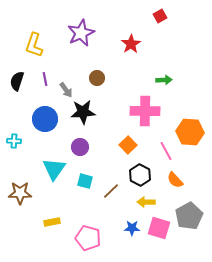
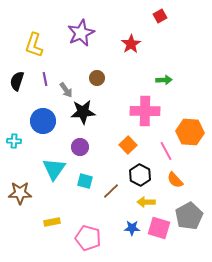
blue circle: moved 2 px left, 2 px down
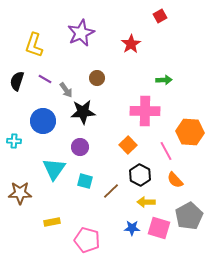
purple line: rotated 48 degrees counterclockwise
pink pentagon: moved 1 px left, 2 px down
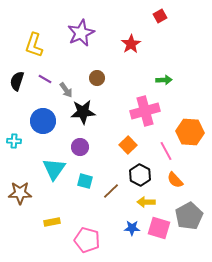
pink cross: rotated 16 degrees counterclockwise
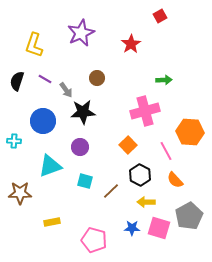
cyan triangle: moved 4 px left, 3 px up; rotated 35 degrees clockwise
pink pentagon: moved 7 px right
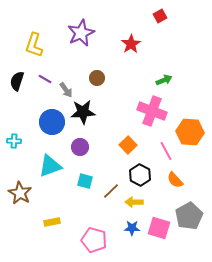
green arrow: rotated 21 degrees counterclockwise
pink cross: moved 7 px right; rotated 36 degrees clockwise
blue circle: moved 9 px right, 1 px down
brown star: rotated 30 degrees clockwise
yellow arrow: moved 12 px left
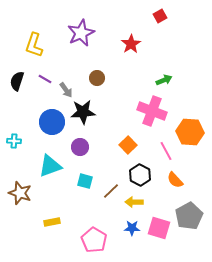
brown star: rotated 10 degrees counterclockwise
pink pentagon: rotated 15 degrees clockwise
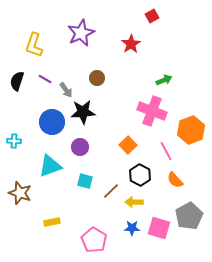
red square: moved 8 px left
orange hexagon: moved 1 px right, 2 px up; rotated 24 degrees counterclockwise
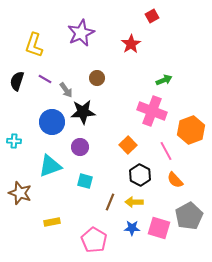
brown line: moved 1 px left, 11 px down; rotated 24 degrees counterclockwise
